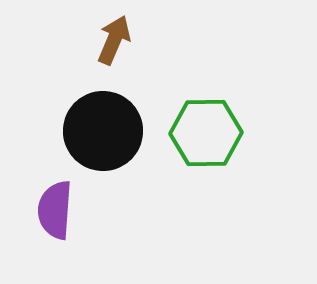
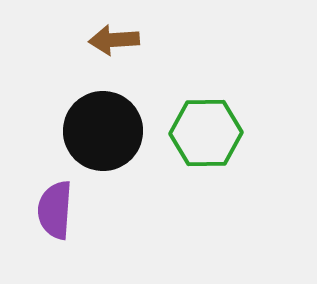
brown arrow: rotated 117 degrees counterclockwise
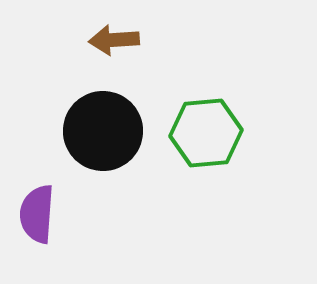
green hexagon: rotated 4 degrees counterclockwise
purple semicircle: moved 18 px left, 4 px down
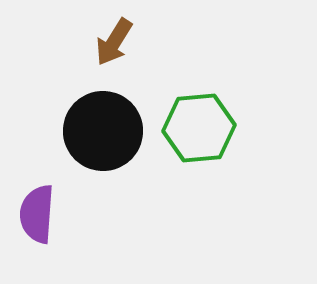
brown arrow: moved 2 px down; rotated 54 degrees counterclockwise
green hexagon: moved 7 px left, 5 px up
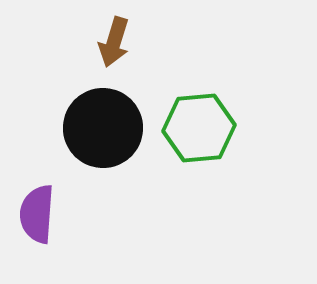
brown arrow: rotated 15 degrees counterclockwise
black circle: moved 3 px up
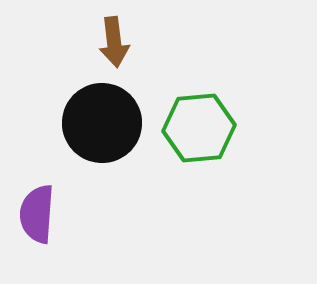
brown arrow: rotated 24 degrees counterclockwise
black circle: moved 1 px left, 5 px up
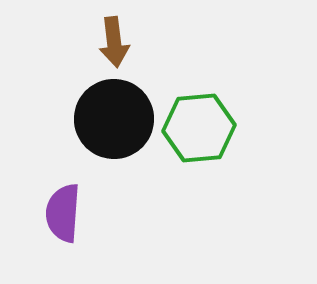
black circle: moved 12 px right, 4 px up
purple semicircle: moved 26 px right, 1 px up
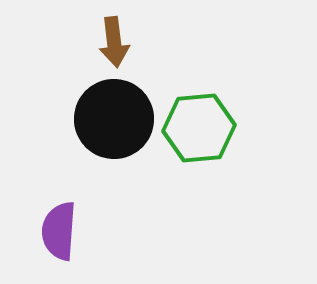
purple semicircle: moved 4 px left, 18 px down
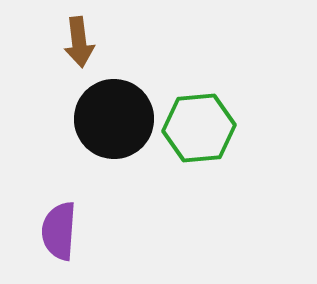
brown arrow: moved 35 px left
